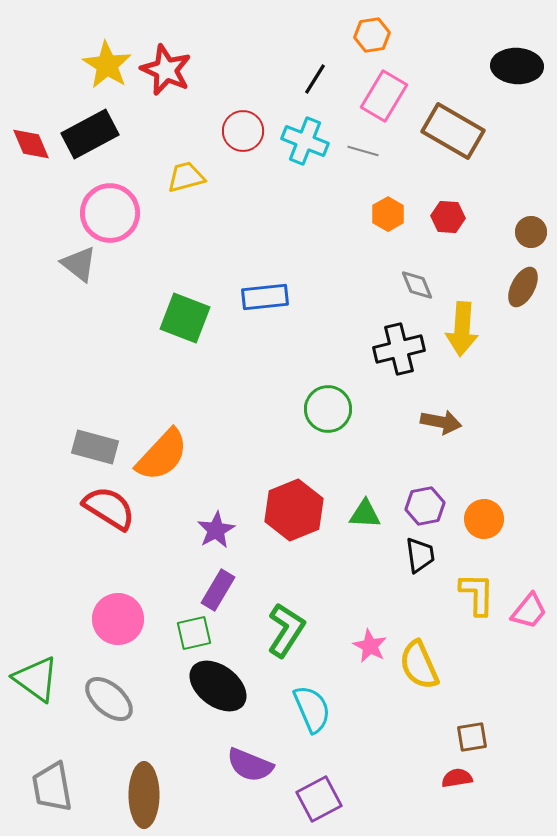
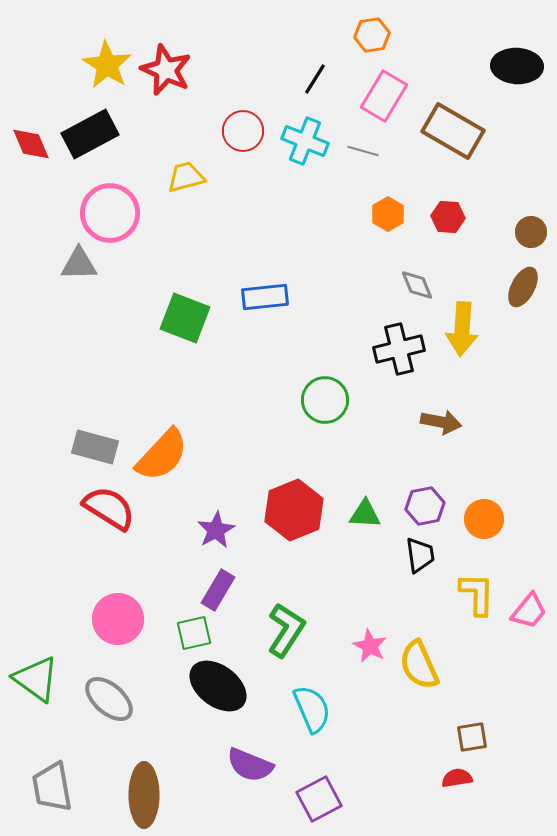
gray triangle at (79, 264): rotated 39 degrees counterclockwise
green circle at (328, 409): moved 3 px left, 9 px up
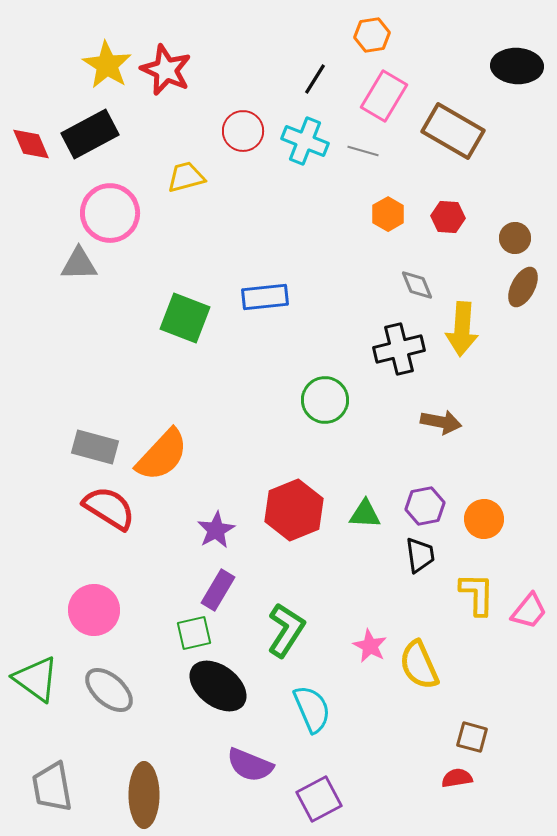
brown circle at (531, 232): moved 16 px left, 6 px down
pink circle at (118, 619): moved 24 px left, 9 px up
gray ellipse at (109, 699): moved 9 px up
brown square at (472, 737): rotated 24 degrees clockwise
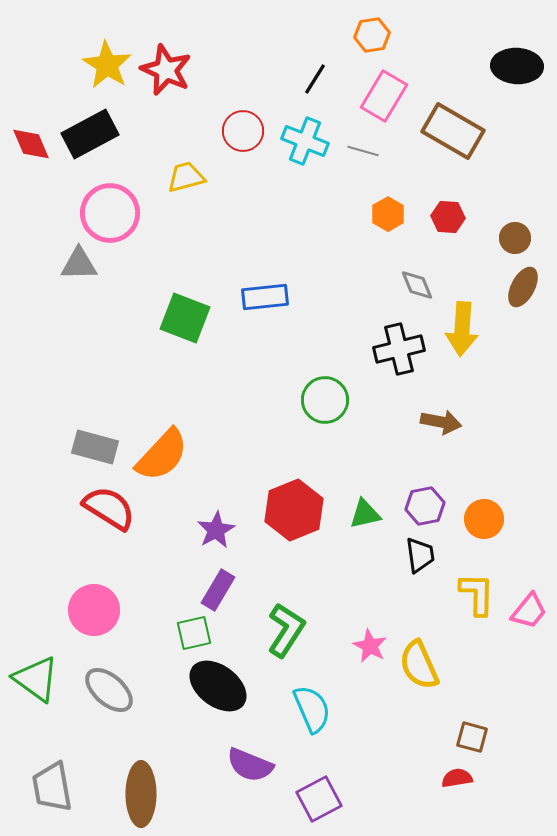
green triangle at (365, 514): rotated 16 degrees counterclockwise
brown ellipse at (144, 795): moved 3 px left, 1 px up
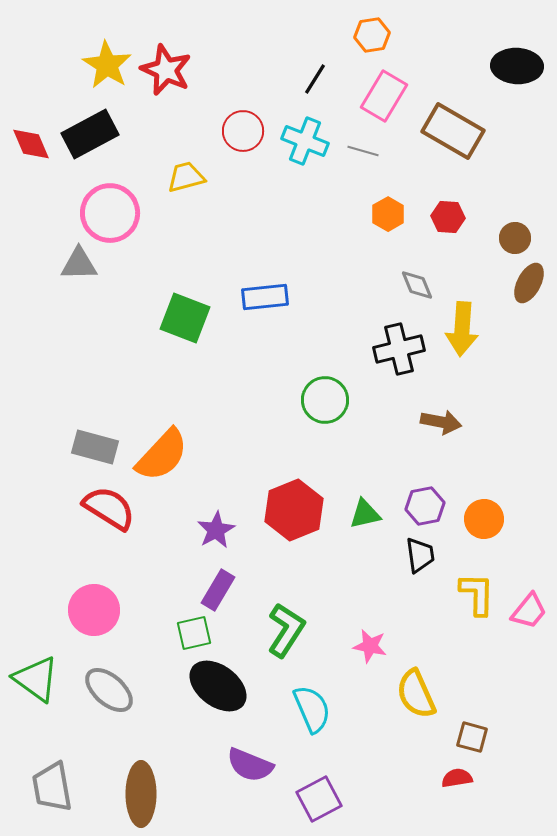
brown ellipse at (523, 287): moved 6 px right, 4 px up
pink star at (370, 646): rotated 16 degrees counterclockwise
yellow semicircle at (419, 665): moved 3 px left, 29 px down
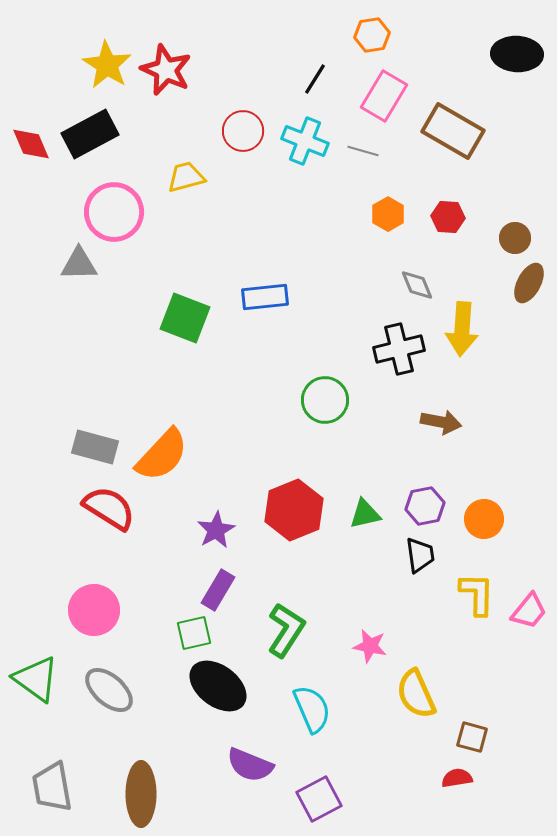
black ellipse at (517, 66): moved 12 px up
pink circle at (110, 213): moved 4 px right, 1 px up
